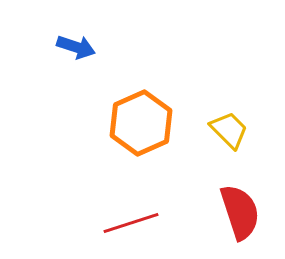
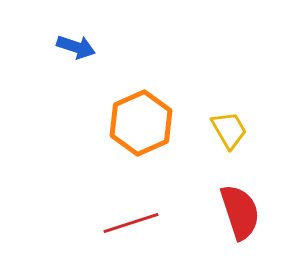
yellow trapezoid: rotated 15 degrees clockwise
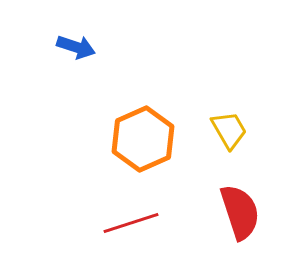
orange hexagon: moved 2 px right, 16 px down
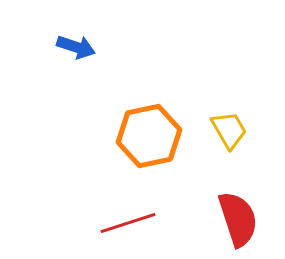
orange hexagon: moved 6 px right, 3 px up; rotated 12 degrees clockwise
red semicircle: moved 2 px left, 7 px down
red line: moved 3 px left
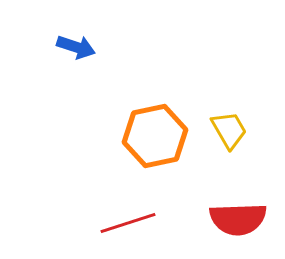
orange hexagon: moved 6 px right
red semicircle: rotated 106 degrees clockwise
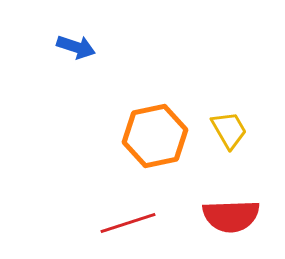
red semicircle: moved 7 px left, 3 px up
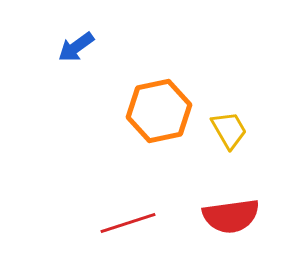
blue arrow: rotated 126 degrees clockwise
orange hexagon: moved 4 px right, 25 px up
red semicircle: rotated 6 degrees counterclockwise
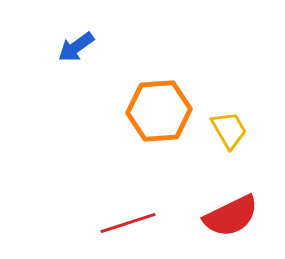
orange hexagon: rotated 8 degrees clockwise
red semicircle: rotated 18 degrees counterclockwise
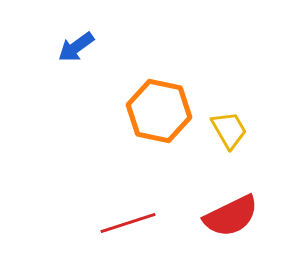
orange hexagon: rotated 16 degrees clockwise
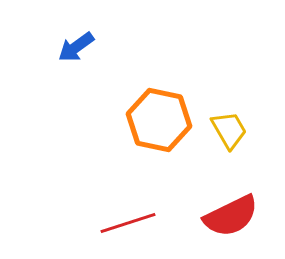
orange hexagon: moved 9 px down
